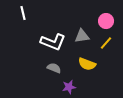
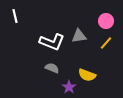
white line: moved 8 px left, 3 px down
gray triangle: moved 3 px left
white L-shape: moved 1 px left
yellow semicircle: moved 11 px down
gray semicircle: moved 2 px left
purple star: rotated 24 degrees counterclockwise
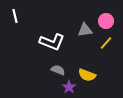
gray triangle: moved 6 px right, 6 px up
gray semicircle: moved 6 px right, 2 px down
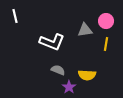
yellow line: moved 1 px down; rotated 32 degrees counterclockwise
yellow semicircle: rotated 18 degrees counterclockwise
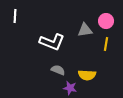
white line: rotated 16 degrees clockwise
purple star: moved 1 px right, 1 px down; rotated 24 degrees counterclockwise
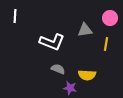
pink circle: moved 4 px right, 3 px up
gray semicircle: moved 1 px up
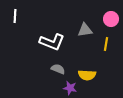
pink circle: moved 1 px right, 1 px down
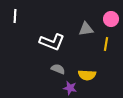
gray triangle: moved 1 px right, 1 px up
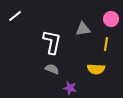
white line: rotated 48 degrees clockwise
gray triangle: moved 3 px left
white L-shape: rotated 100 degrees counterclockwise
gray semicircle: moved 6 px left
yellow semicircle: moved 9 px right, 6 px up
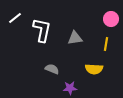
white line: moved 2 px down
gray triangle: moved 8 px left, 9 px down
white L-shape: moved 10 px left, 12 px up
yellow semicircle: moved 2 px left
purple star: rotated 16 degrees counterclockwise
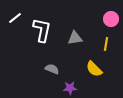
yellow semicircle: rotated 42 degrees clockwise
